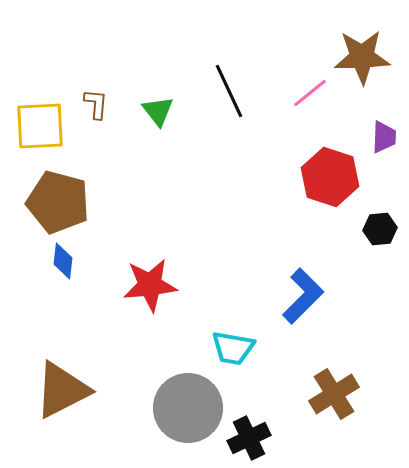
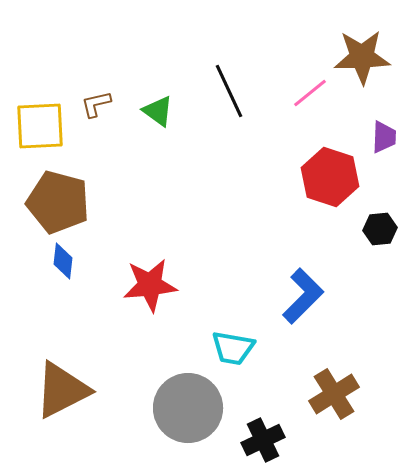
brown L-shape: rotated 108 degrees counterclockwise
green triangle: rotated 16 degrees counterclockwise
black cross: moved 14 px right, 2 px down
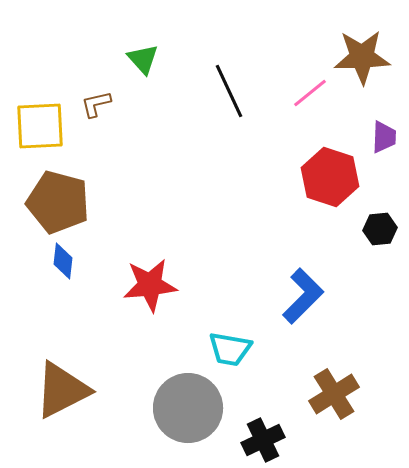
green triangle: moved 15 px left, 52 px up; rotated 12 degrees clockwise
cyan trapezoid: moved 3 px left, 1 px down
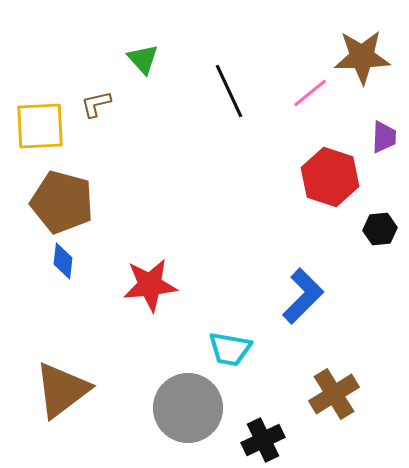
brown pentagon: moved 4 px right
brown triangle: rotated 10 degrees counterclockwise
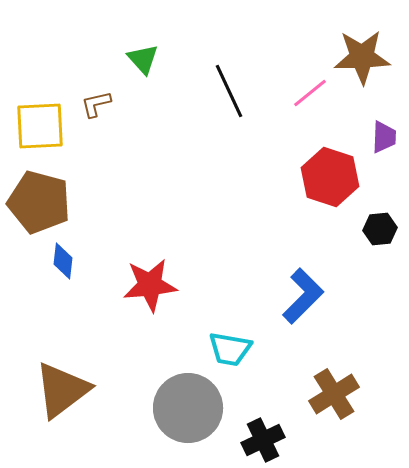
brown pentagon: moved 23 px left
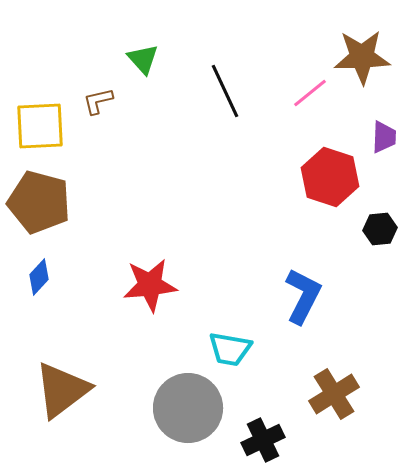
black line: moved 4 px left
brown L-shape: moved 2 px right, 3 px up
blue diamond: moved 24 px left, 16 px down; rotated 36 degrees clockwise
blue L-shape: rotated 18 degrees counterclockwise
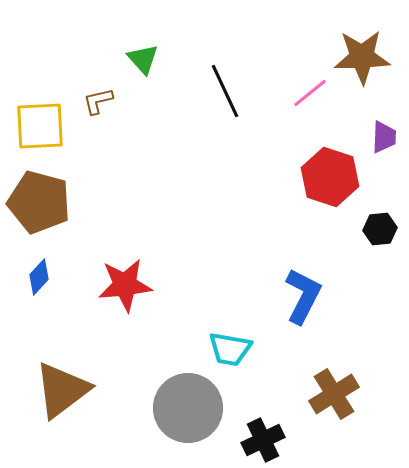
red star: moved 25 px left
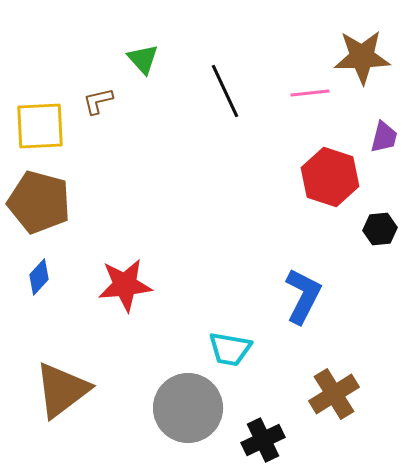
pink line: rotated 33 degrees clockwise
purple trapezoid: rotated 12 degrees clockwise
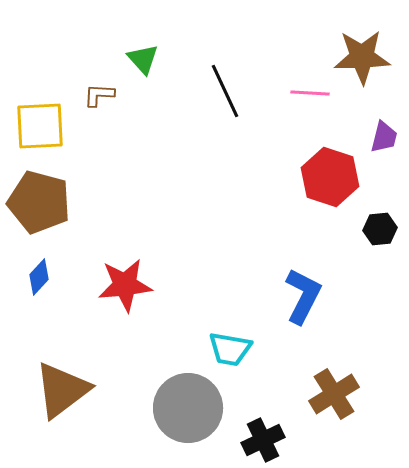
pink line: rotated 9 degrees clockwise
brown L-shape: moved 1 px right, 6 px up; rotated 16 degrees clockwise
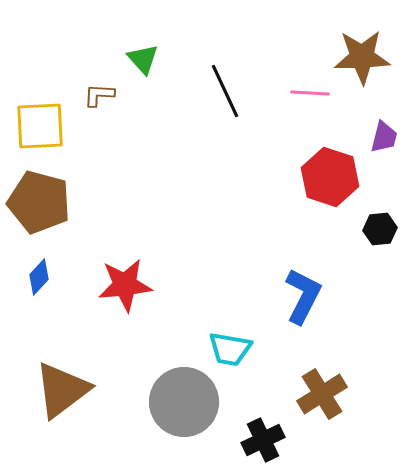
brown cross: moved 12 px left
gray circle: moved 4 px left, 6 px up
